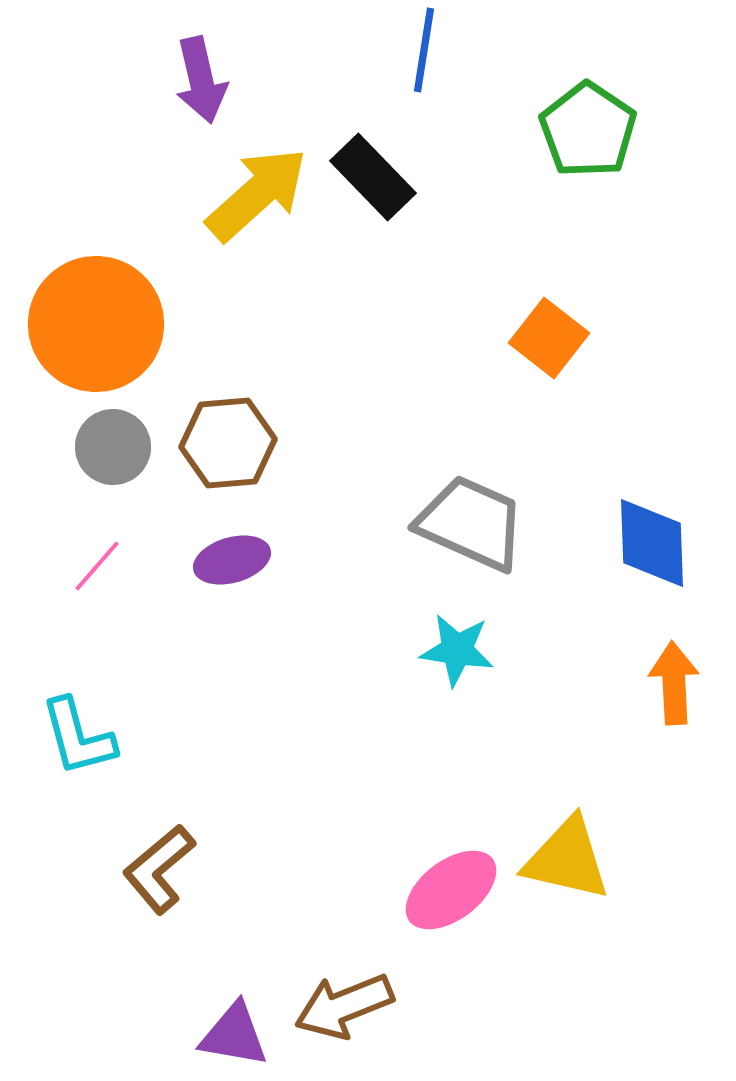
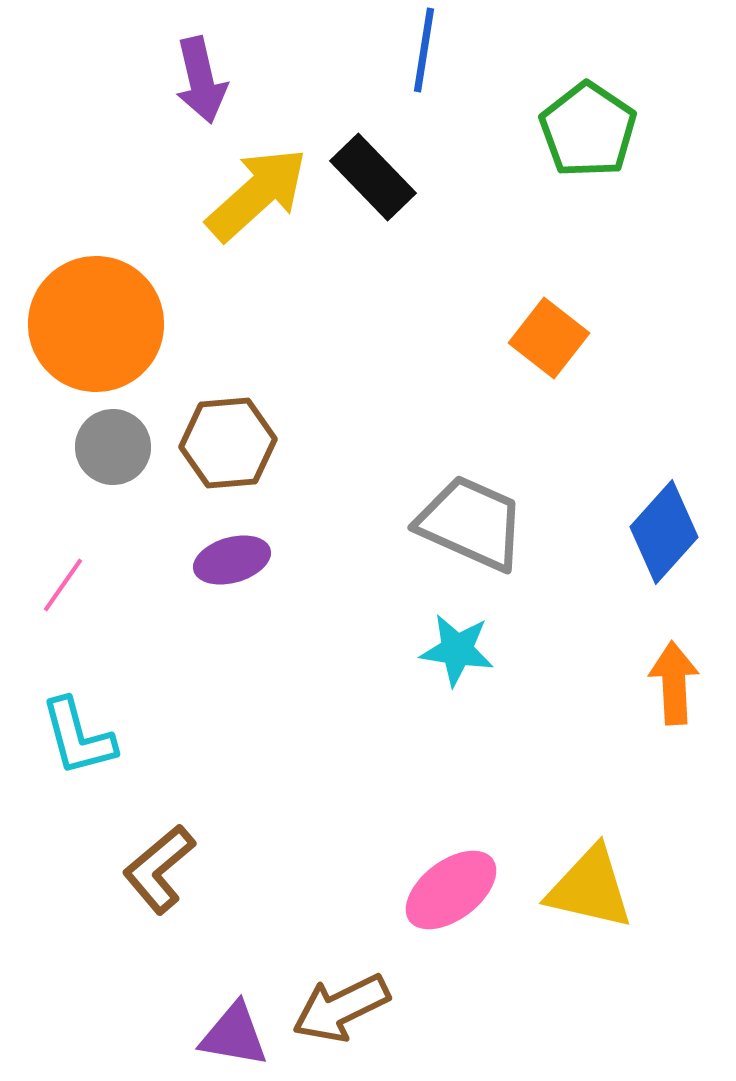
blue diamond: moved 12 px right, 11 px up; rotated 44 degrees clockwise
pink line: moved 34 px left, 19 px down; rotated 6 degrees counterclockwise
yellow triangle: moved 23 px right, 29 px down
brown arrow: moved 3 px left, 2 px down; rotated 4 degrees counterclockwise
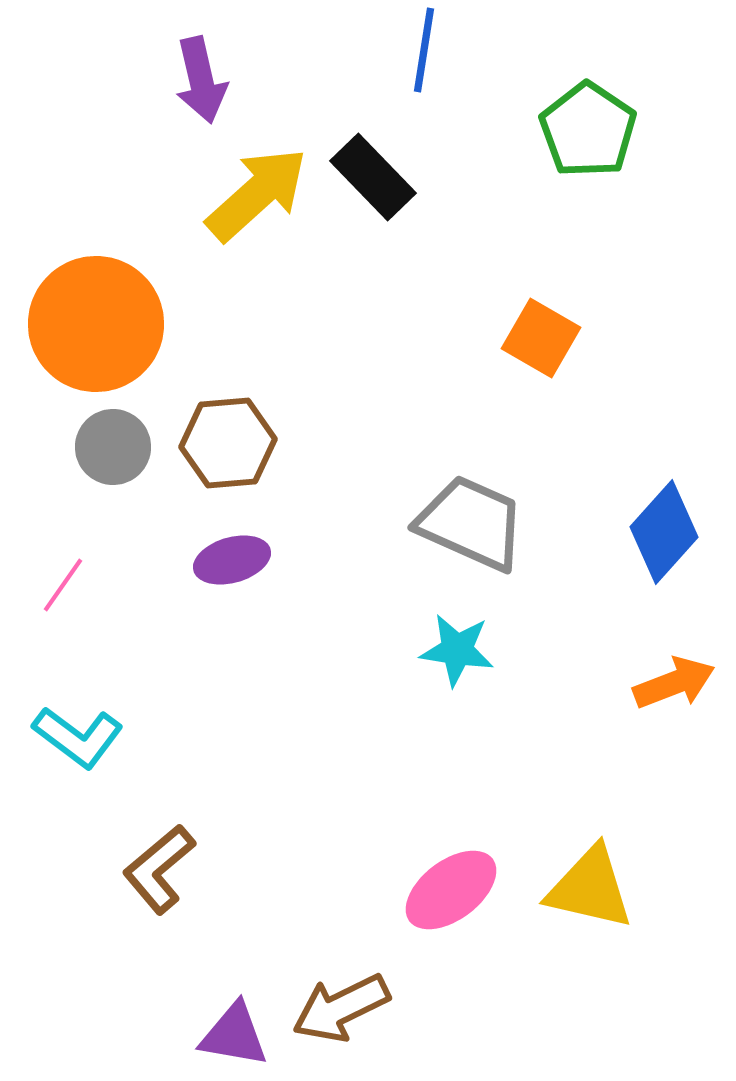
orange square: moved 8 px left; rotated 8 degrees counterclockwise
orange arrow: rotated 72 degrees clockwise
cyan L-shape: rotated 38 degrees counterclockwise
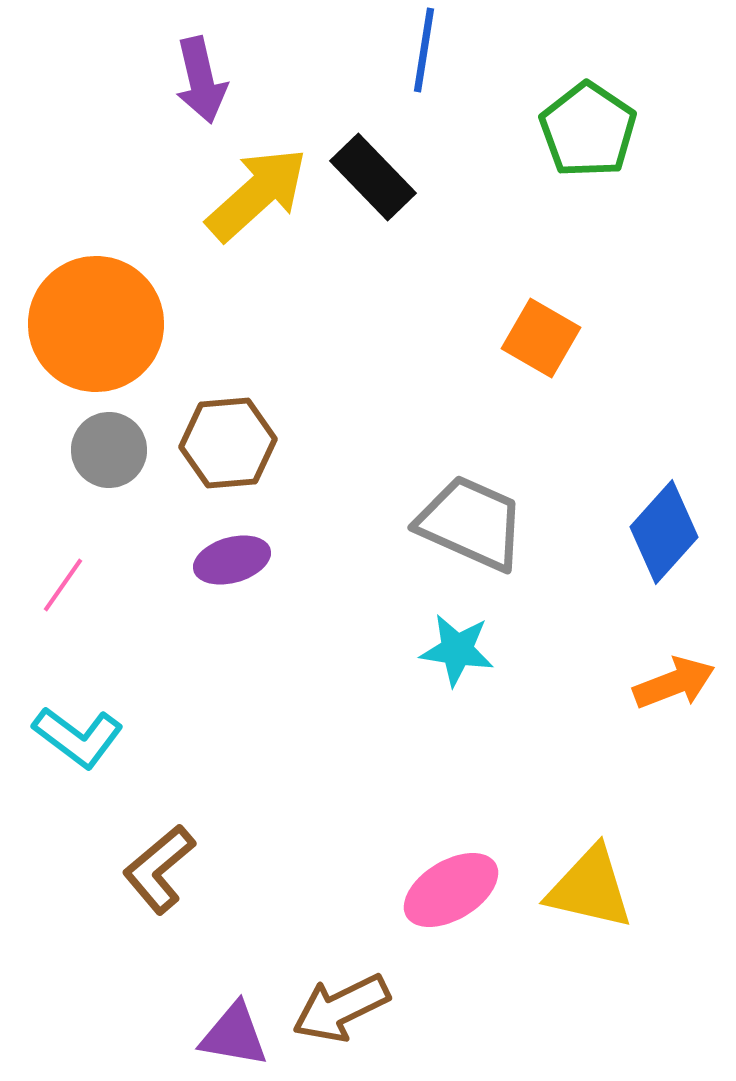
gray circle: moved 4 px left, 3 px down
pink ellipse: rotated 6 degrees clockwise
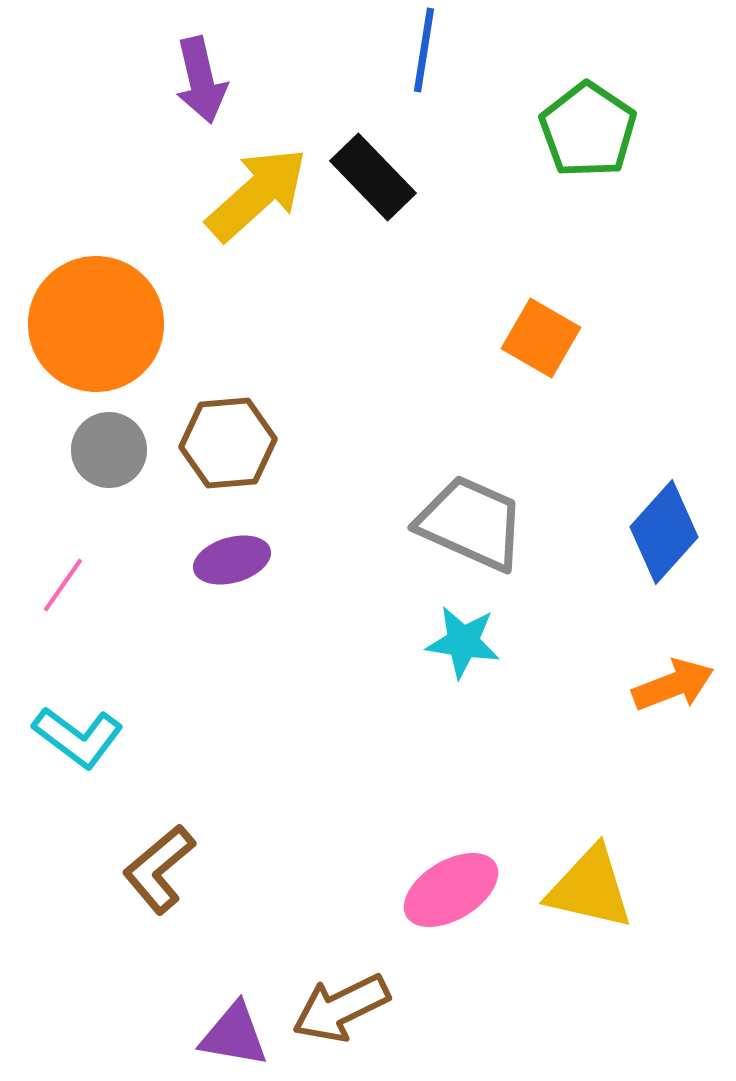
cyan star: moved 6 px right, 8 px up
orange arrow: moved 1 px left, 2 px down
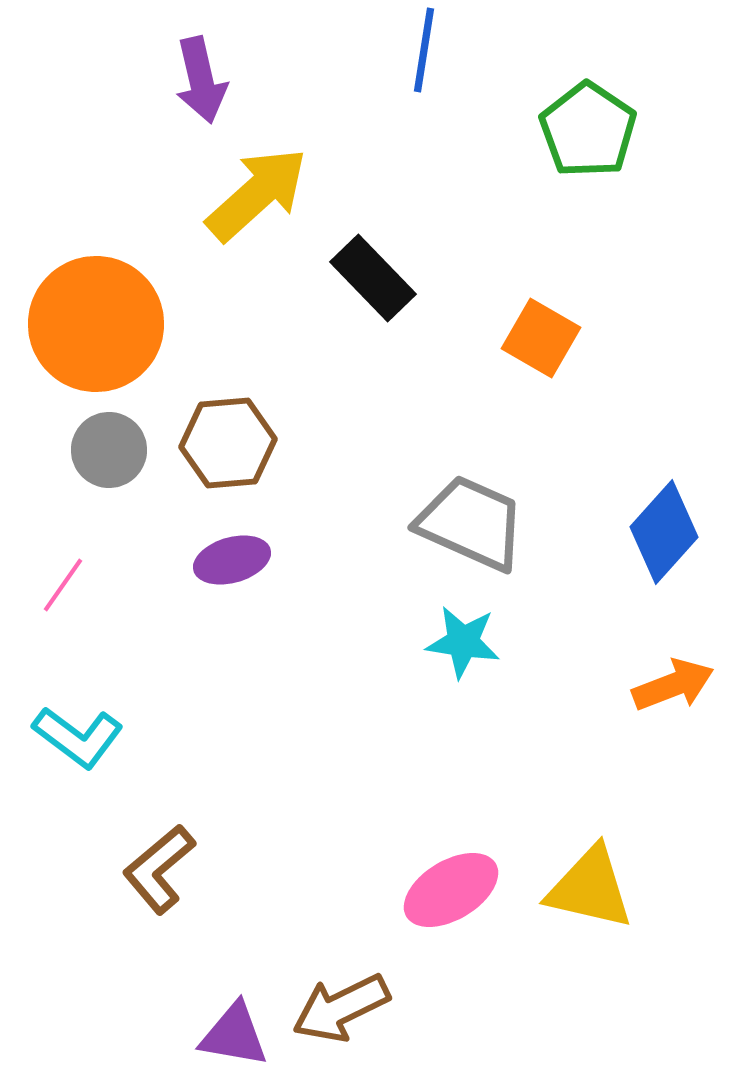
black rectangle: moved 101 px down
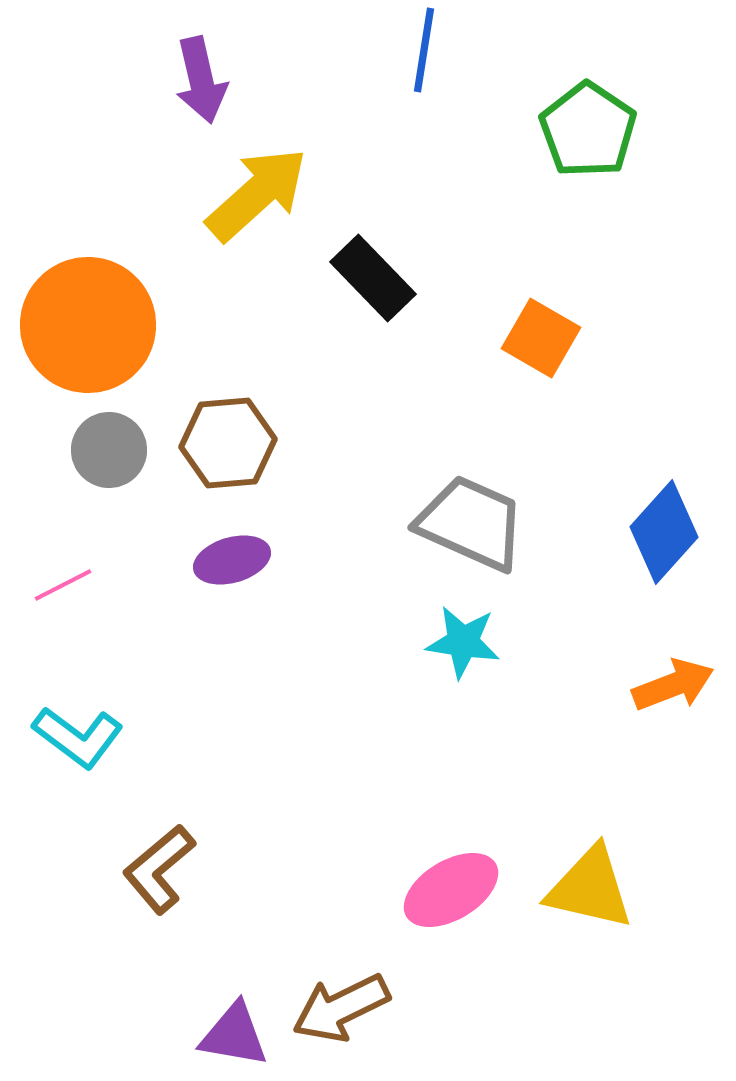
orange circle: moved 8 px left, 1 px down
pink line: rotated 28 degrees clockwise
